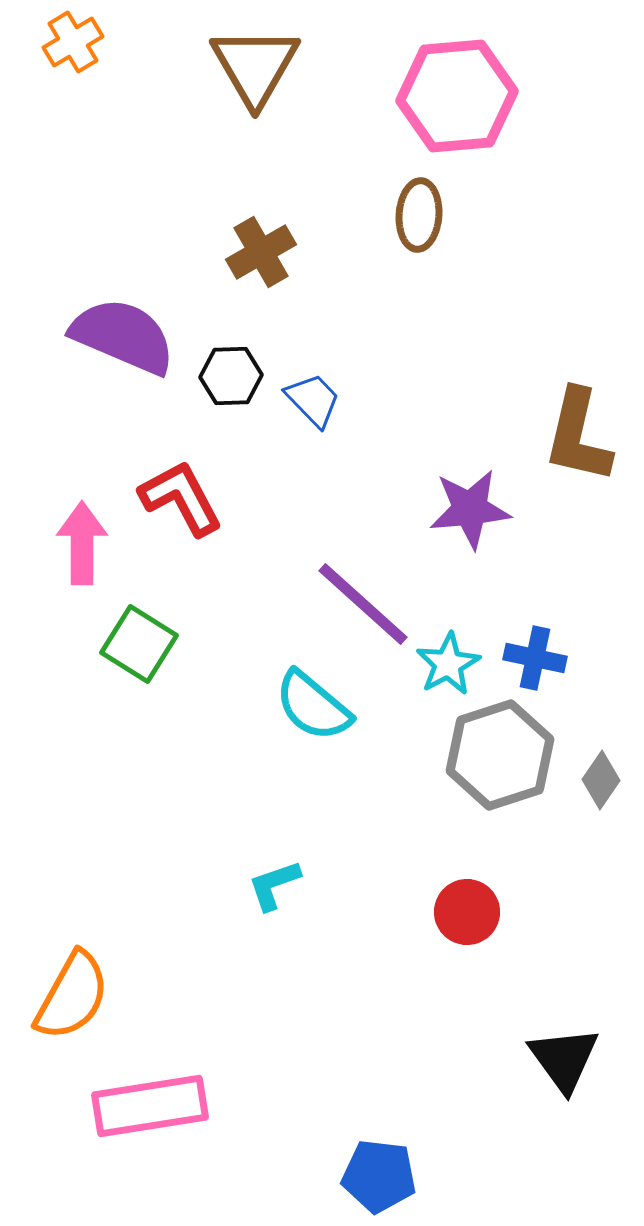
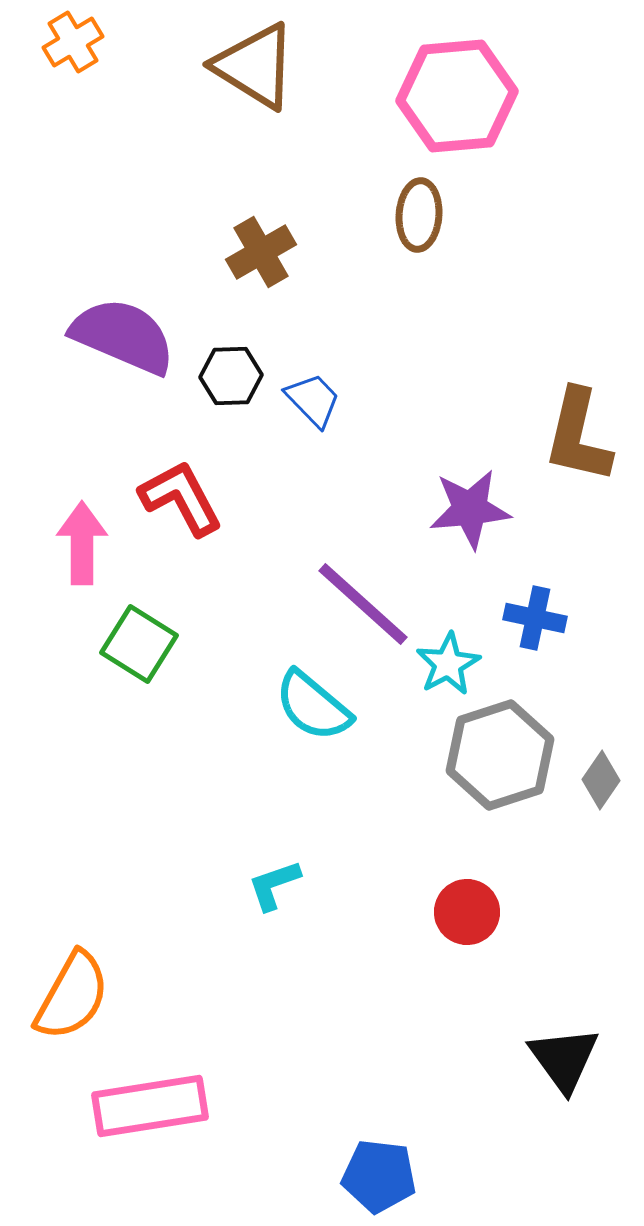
brown triangle: rotated 28 degrees counterclockwise
blue cross: moved 40 px up
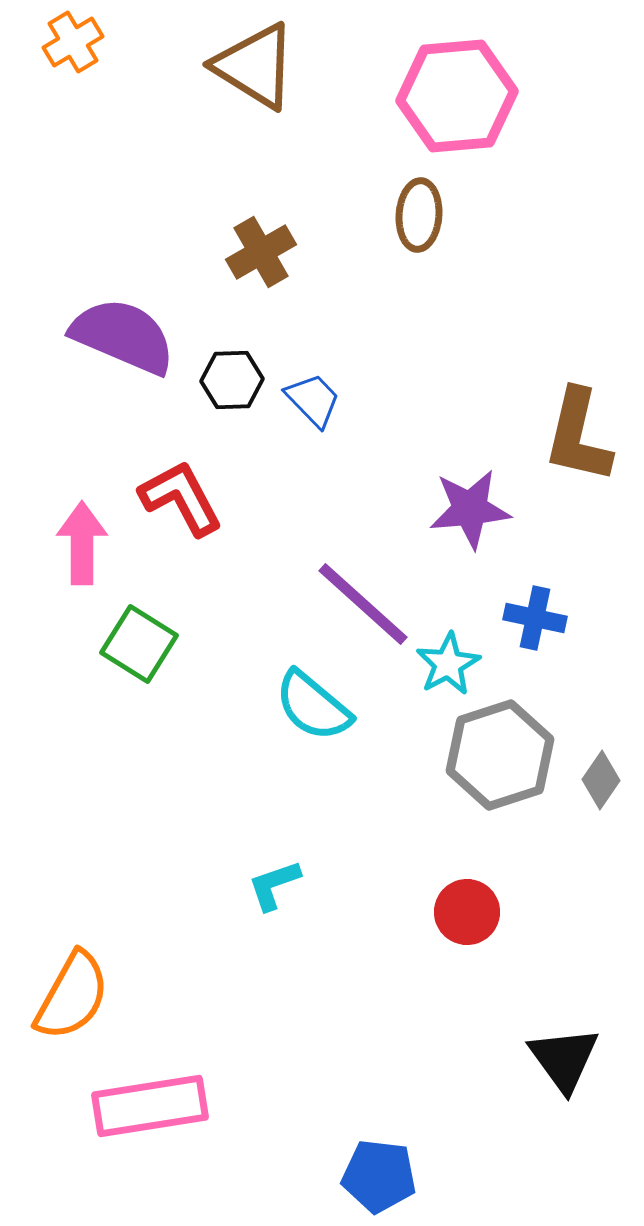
black hexagon: moved 1 px right, 4 px down
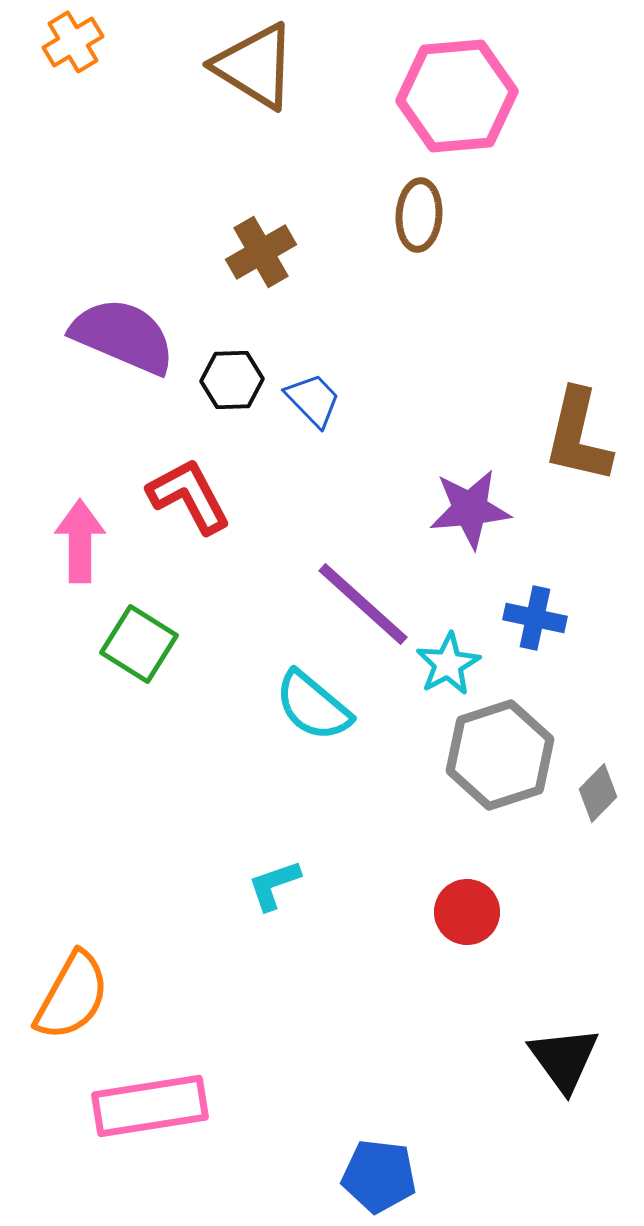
red L-shape: moved 8 px right, 2 px up
pink arrow: moved 2 px left, 2 px up
gray diamond: moved 3 px left, 13 px down; rotated 10 degrees clockwise
